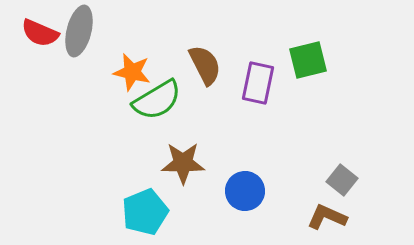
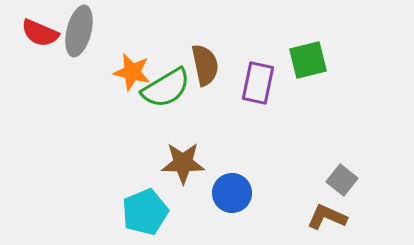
brown semicircle: rotated 15 degrees clockwise
green semicircle: moved 9 px right, 12 px up
blue circle: moved 13 px left, 2 px down
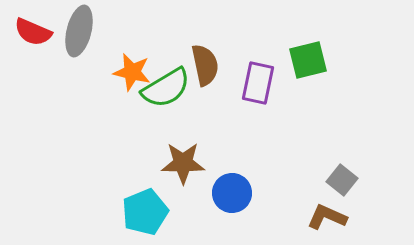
red semicircle: moved 7 px left, 1 px up
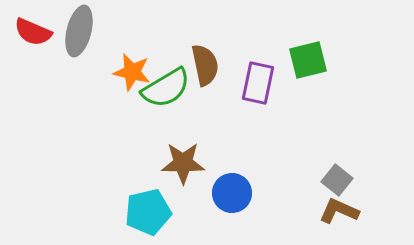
gray square: moved 5 px left
cyan pentagon: moved 3 px right; rotated 9 degrees clockwise
brown L-shape: moved 12 px right, 6 px up
